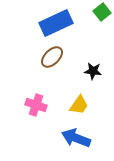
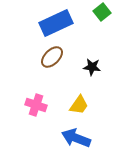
black star: moved 1 px left, 4 px up
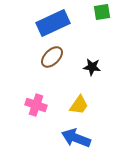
green square: rotated 30 degrees clockwise
blue rectangle: moved 3 px left
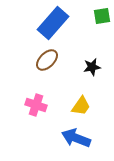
green square: moved 4 px down
blue rectangle: rotated 24 degrees counterclockwise
brown ellipse: moved 5 px left, 3 px down
black star: rotated 18 degrees counterclockwise
yellow trapezoid: moved 2 px right, 1 px down
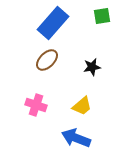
yellow trapezoid: moved 1 px right; rotated 15 degrees clockwise
